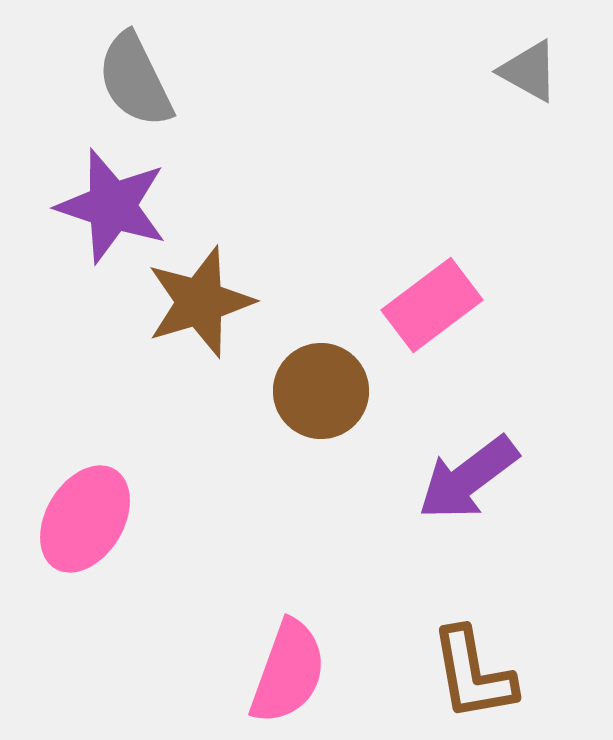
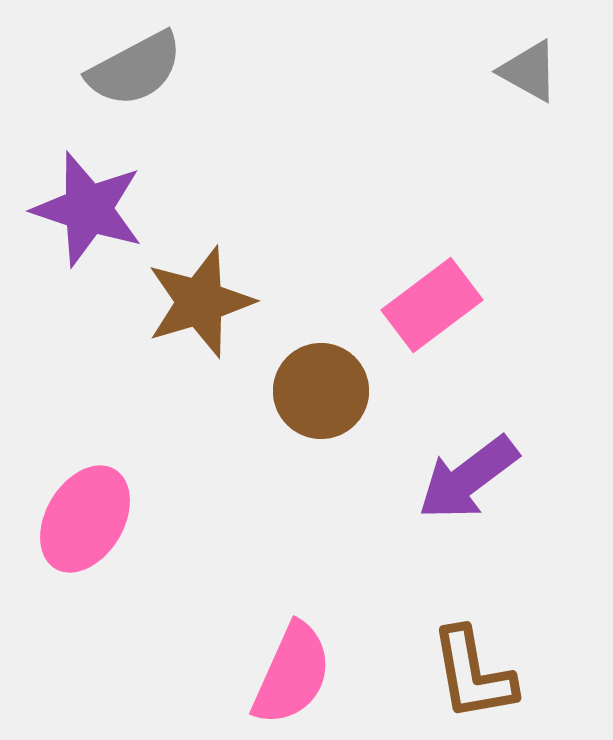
gray semicircle: moved 11 px up; rotated 92 degrees counterclockwise
purple star: moved 24 px left, 3 px down
pink semicircle: moved 4 px right, 2 px down; rotated 4 degrees clockwise
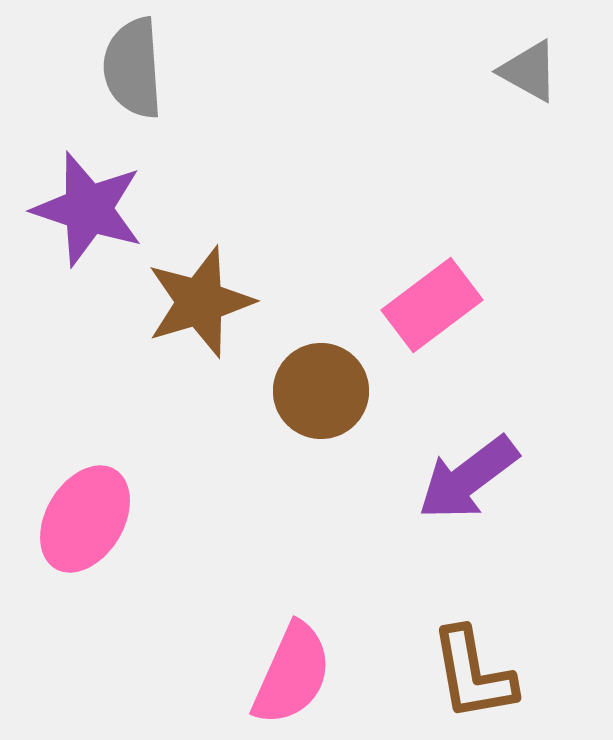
gray semicircle: moved 2 px left, 1 px up; rotated 114 degrees clockwise
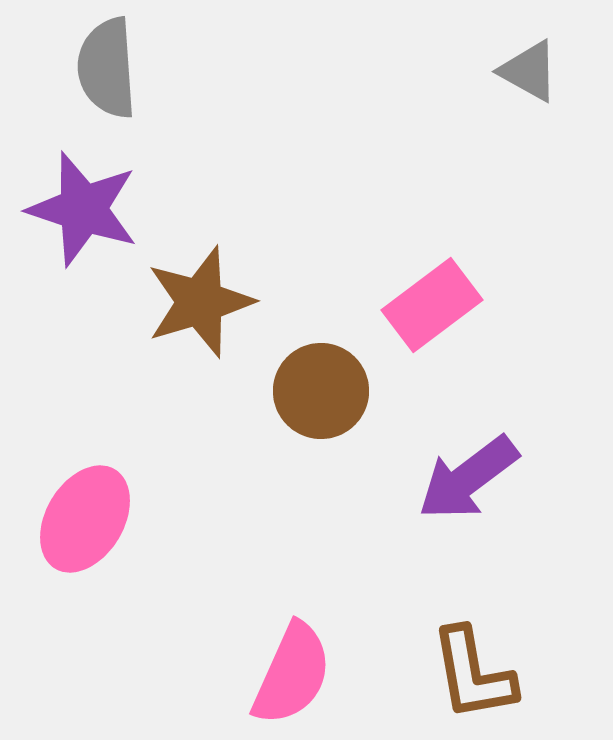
gray semicircle: moved 26 px left
purple star: moved 5 px left
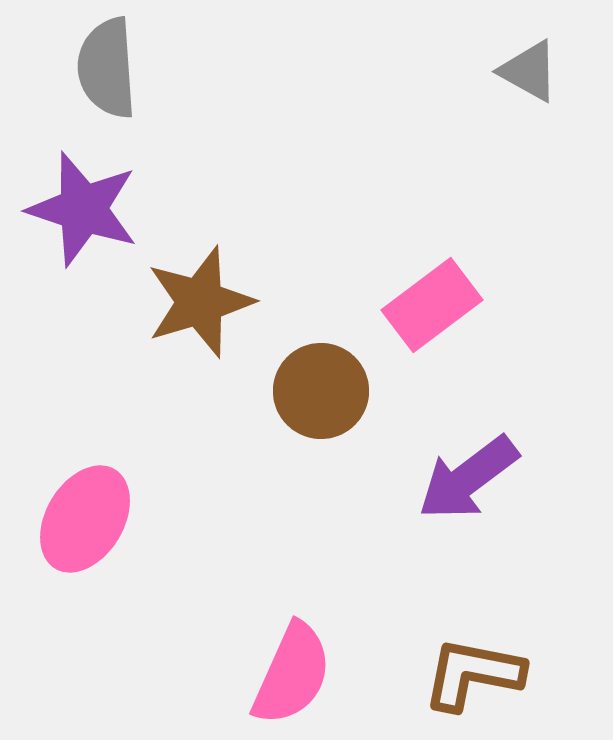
brown L-shape: rotated 111 degrees clockwise
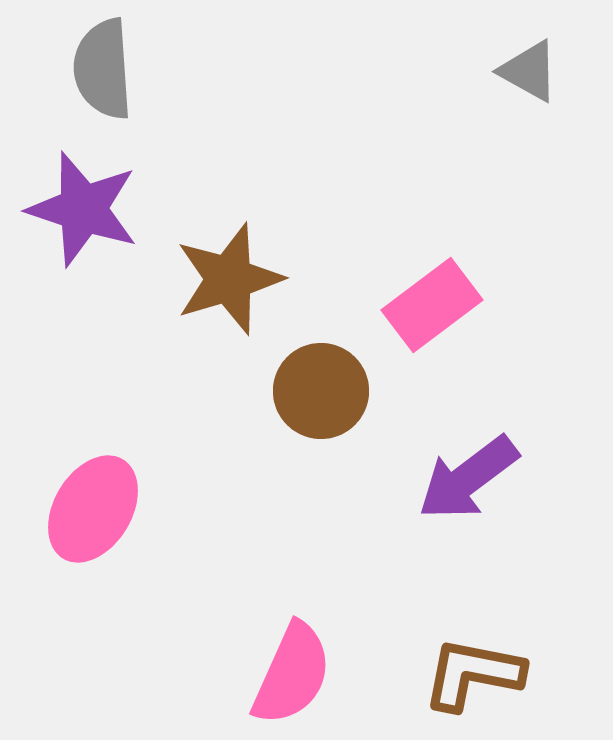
gray semicircle: moved 4 px left, 1 px down
brown star: moved 29 px right, 23 px up
pink ellipse: moved 8 px right, 10 px up
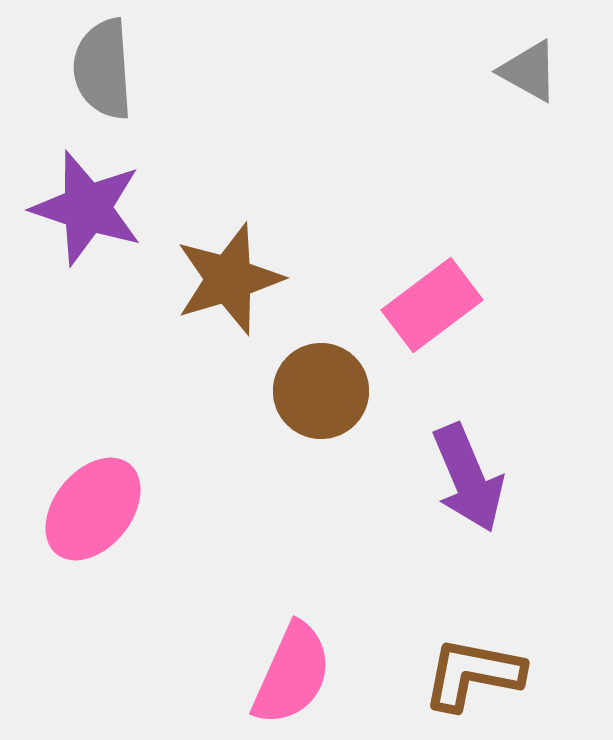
purple star: moved 4 px right, 1 px up
purple arrow: rotated 76 degrees counterclockwise
pink ellipse: rotated 8 degrees clockwise
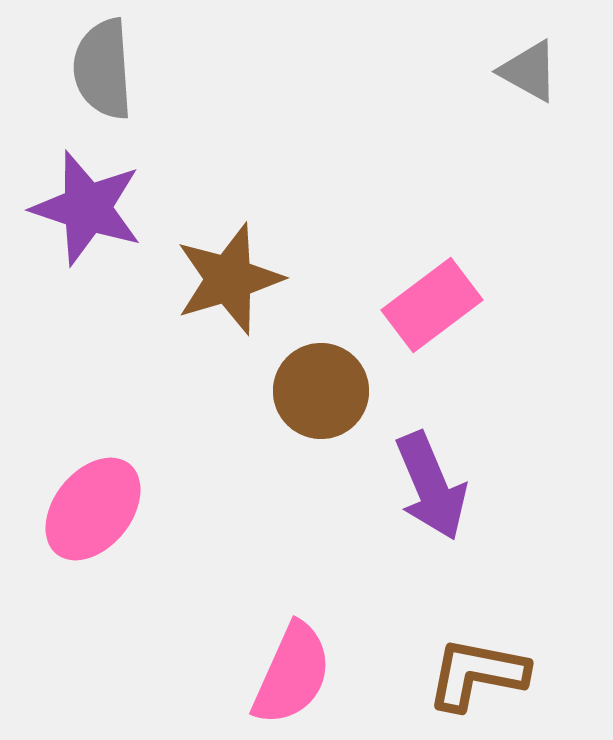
purple arrow: moved 37 px left, 8 px down
brown L-shape: moved 4 px right
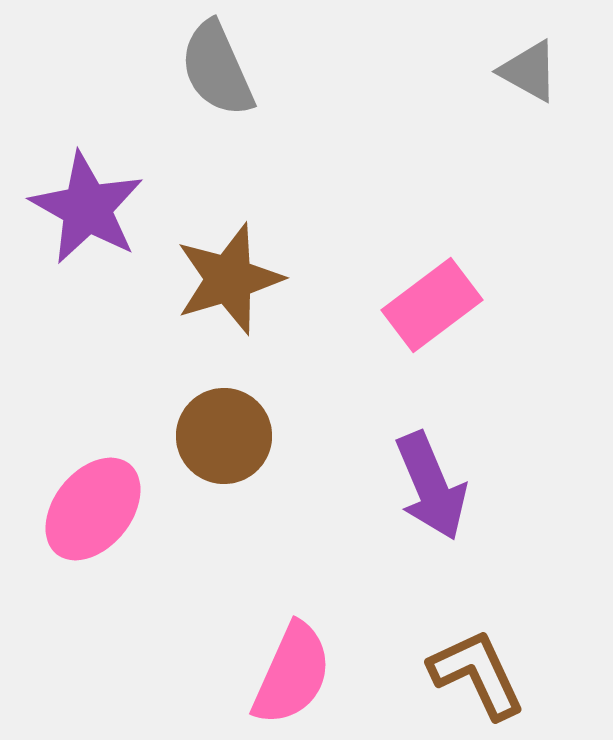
gray semicircle: moved 114 px right; rotated 20 degrees counterclockwise
purple star: rotated 11 degrees clockwise
brown circle: moved 97 px left, 45 px down
brown L-shape: rotated 54 degrees clockwise
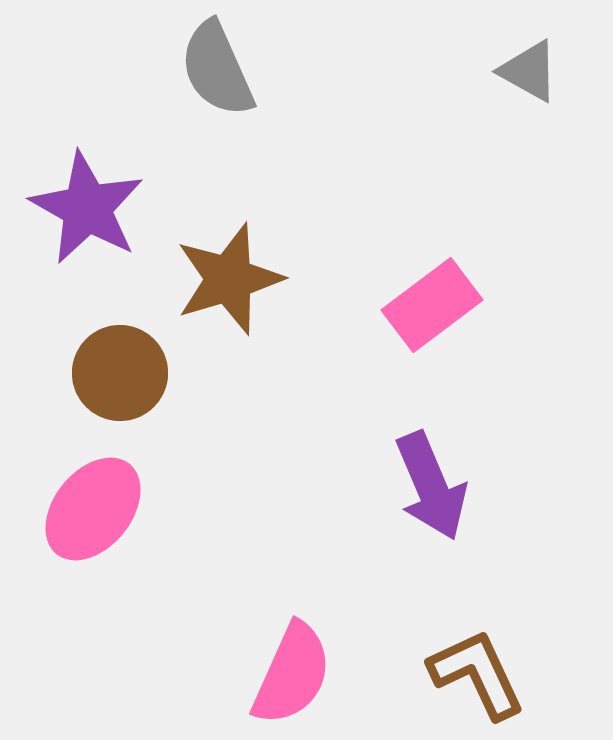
brown circle: moved 104 px left, 63 px up
